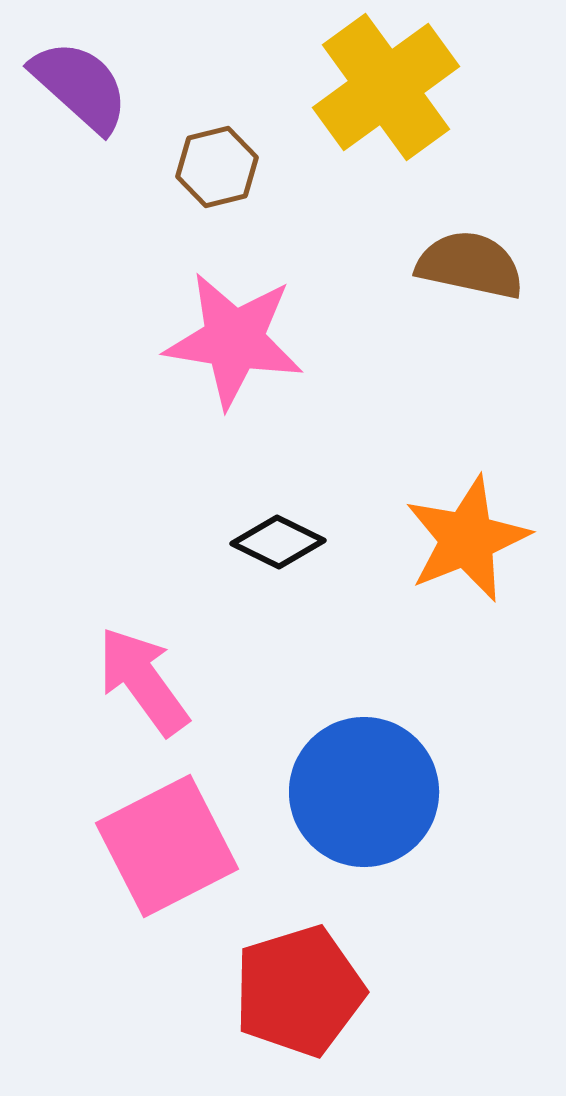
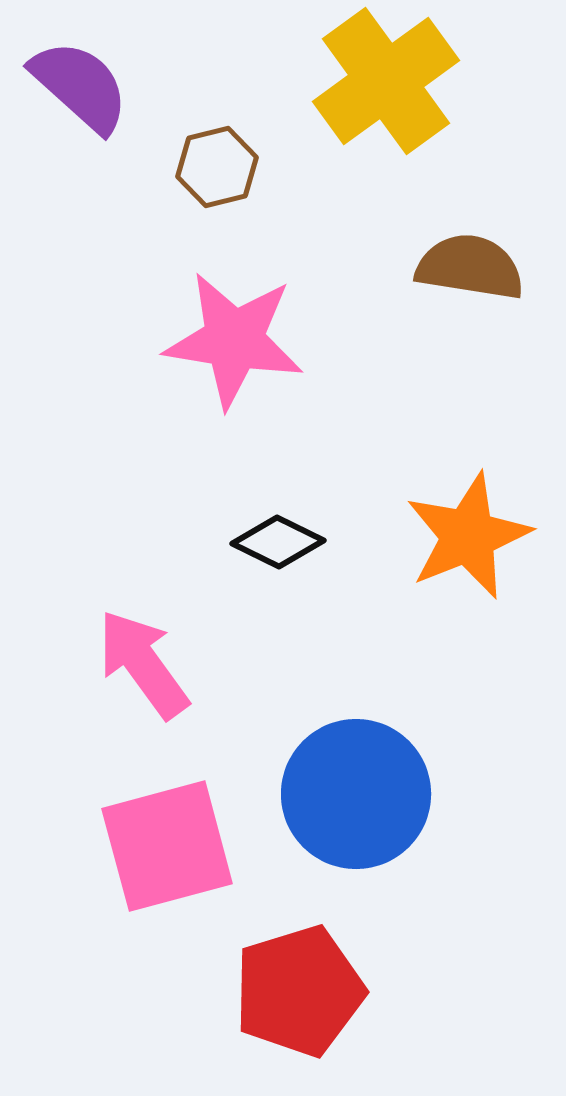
yellow cross: moved 6 px up
brown semicircle: moved 2 px down; rotated 3 degrees counterclockwise
orange star: moved 1 px right, 3 px up
pink arrow: moved 17 px up
blue circle: moved 8 px left, 2 px down
pink square: rotated 12 degrees clockwise
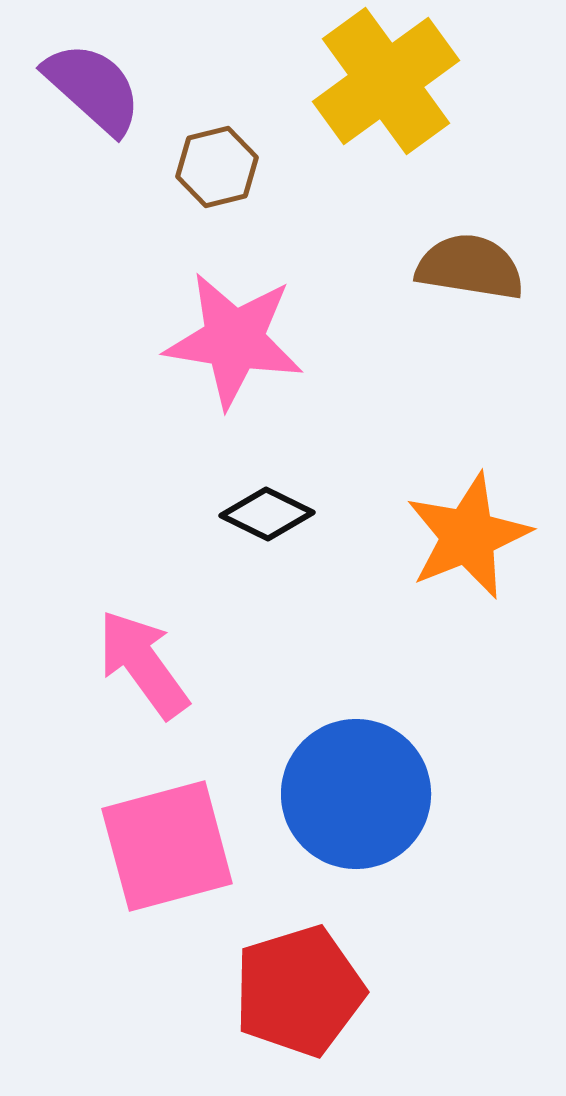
purple semicircle: moved 13 px right, 2 px down
black diamond: moved 11 px left, 28 px up
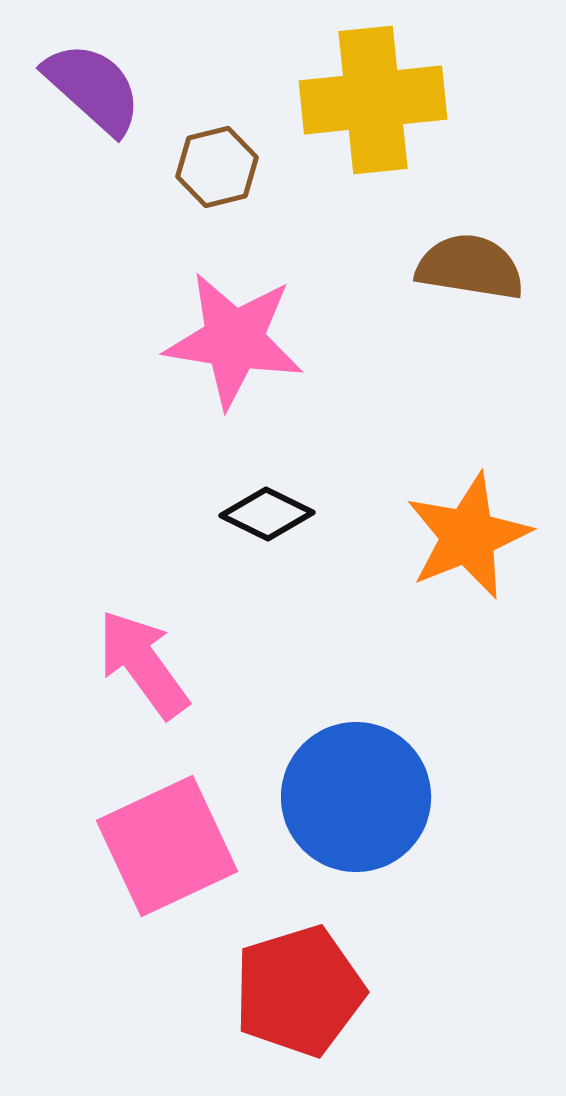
yellow cross: moved 13 px left, 19 px down; rotated 30 degrees clockwise
blue circle: moved 3 px down
pink square: rotated 10 degrees counterclockwise
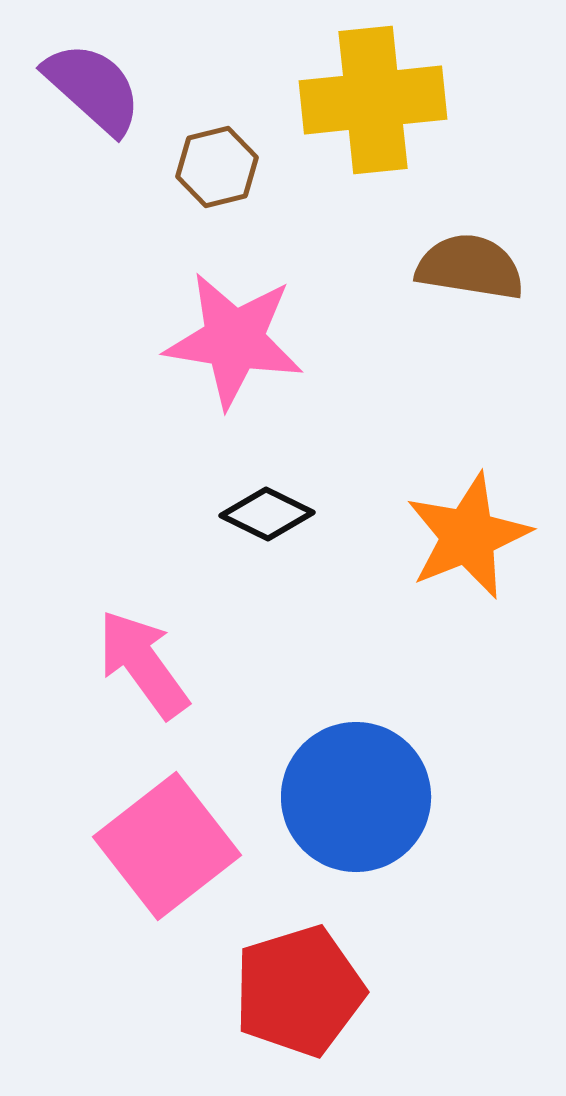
pink square: rotated 13 degrees counterclockwise
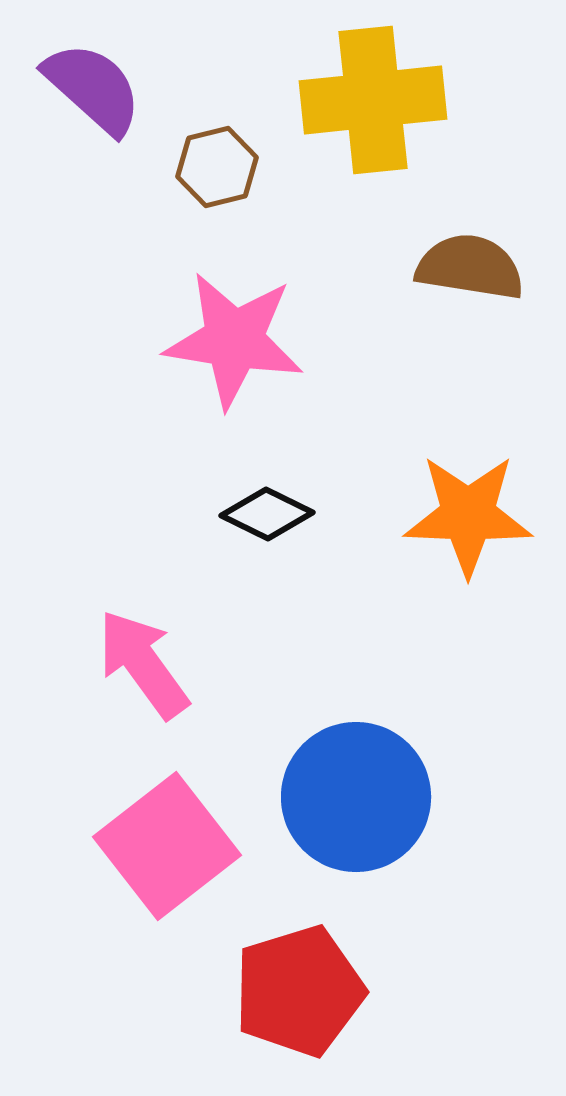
orange star: moved 21 px up; rotated 24 degrees clockwise
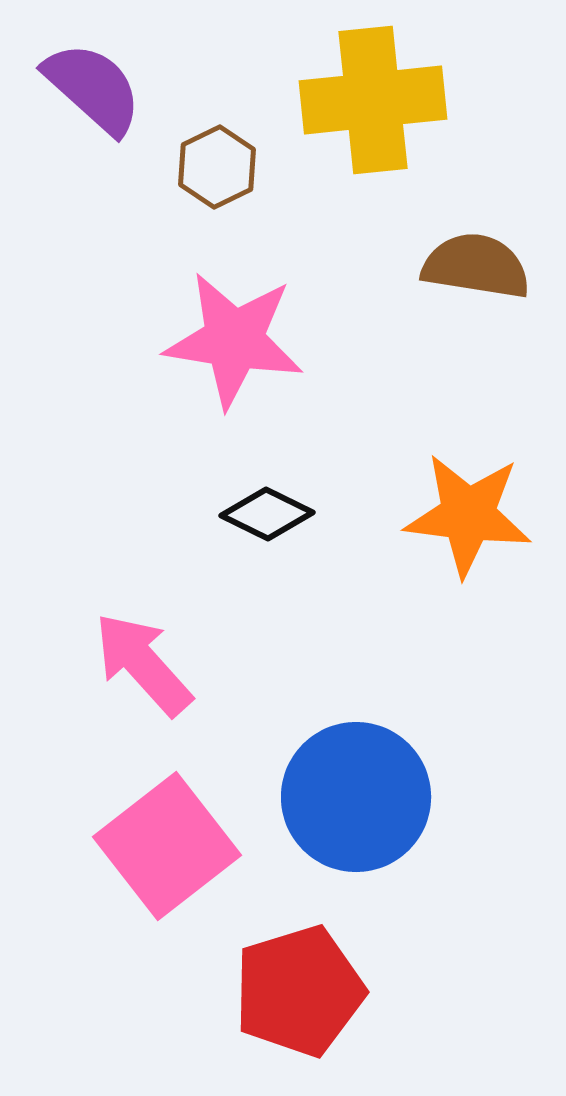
brown hexagon: rotated 12 degrees counterclockwise
brown semicircle: moved 6 px right, 1 px up
orange star: rotated 5 degrees clockwise
pink arrow: rotated 6 degrees counterclockwise
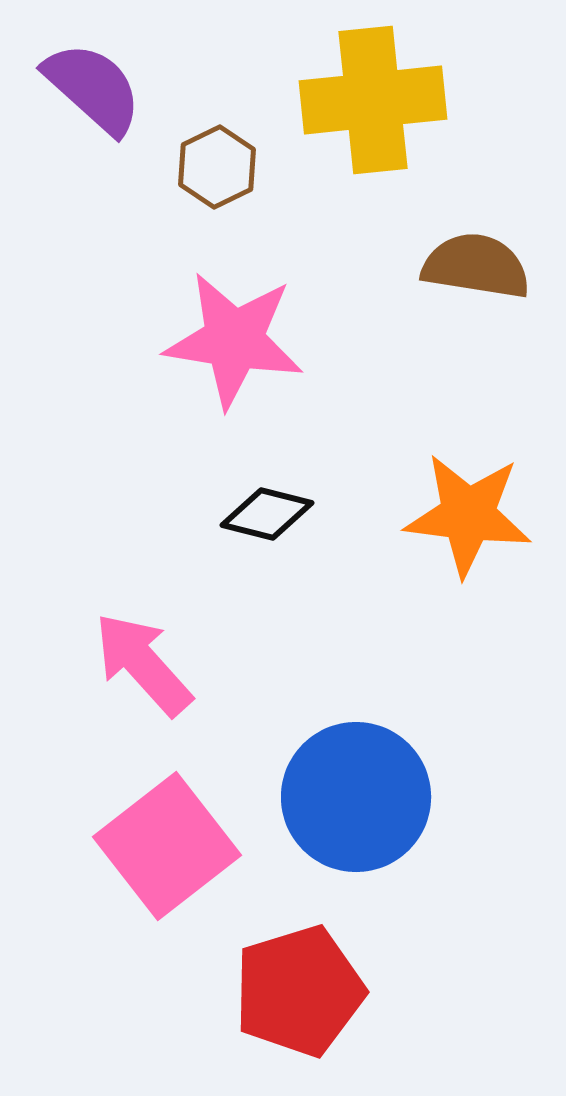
black diamond: rotated 12 degrees counterclockwise
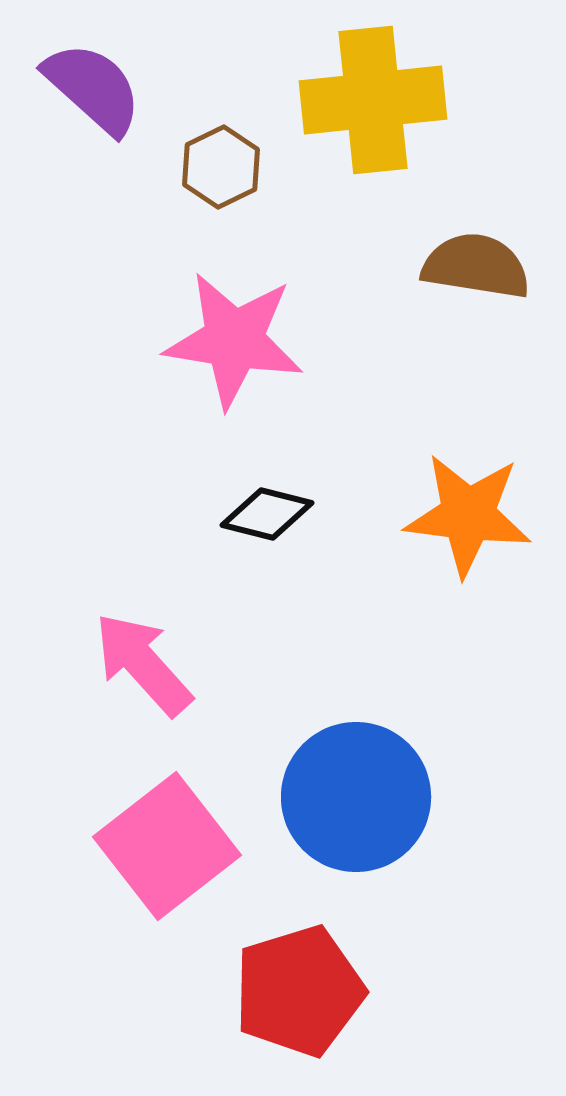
brown hexagon: moved 4 px right
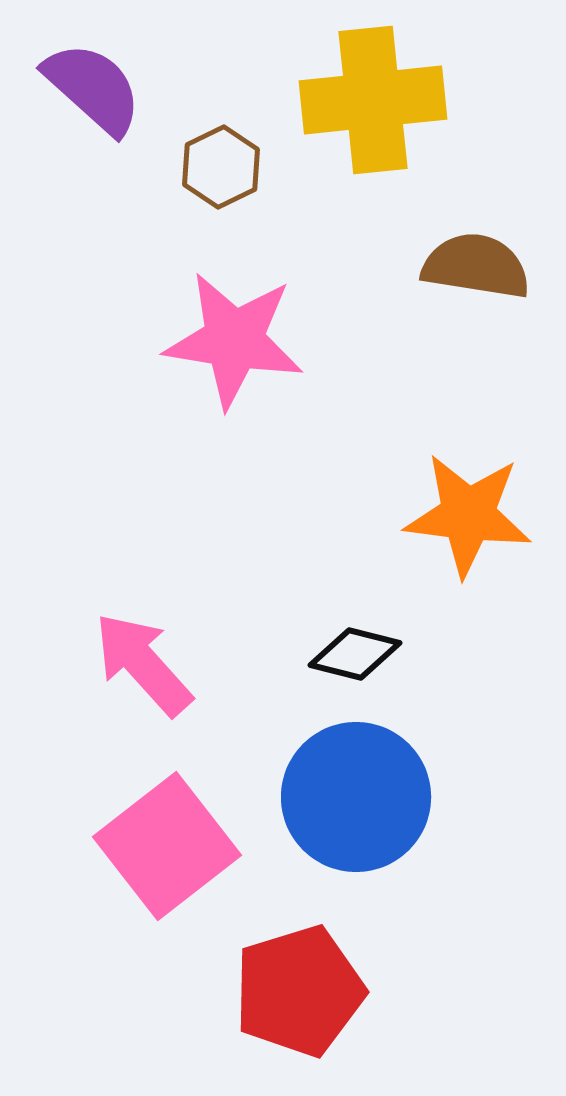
black diamond: moved 88 px right, 140 px down
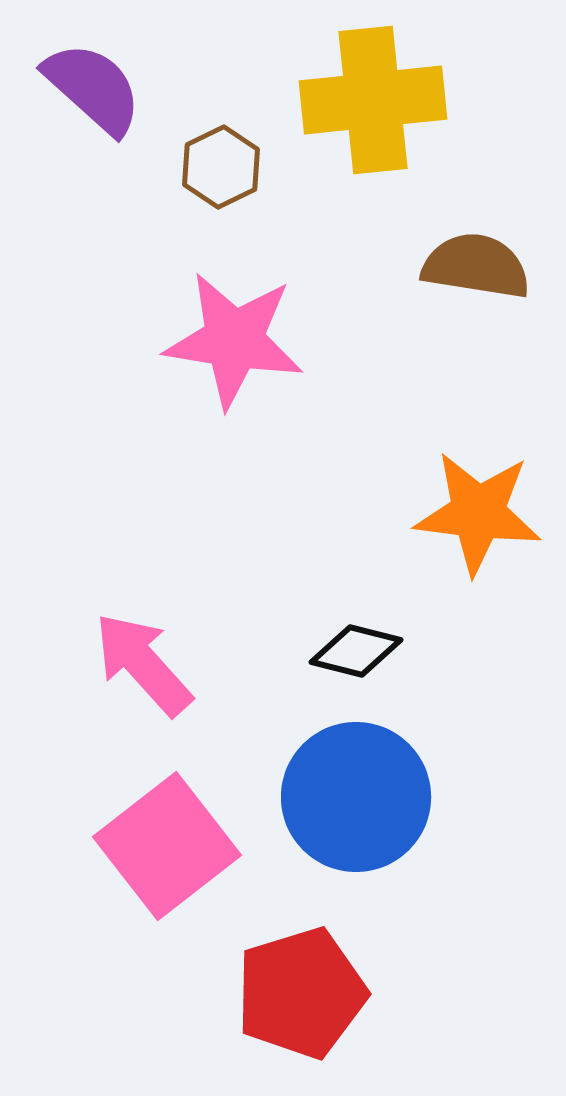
orange star: moved 10 px right, 2 px up
black diamond: moved 1 px right, 3 px up
red pentagon: moved 2 px right, 2 px down
